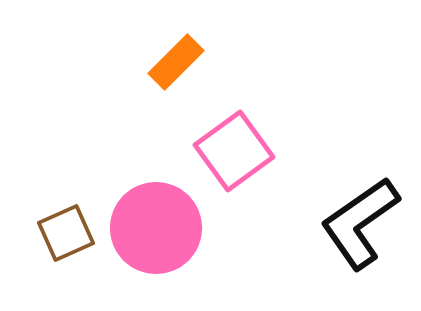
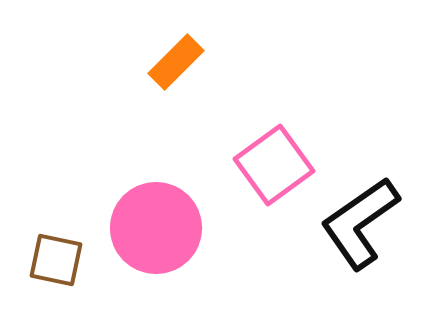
pink square: moved 40 px right, 14 px down
brown square: moved 10 px left, 27 px down; rotated 36 degrees clockwise
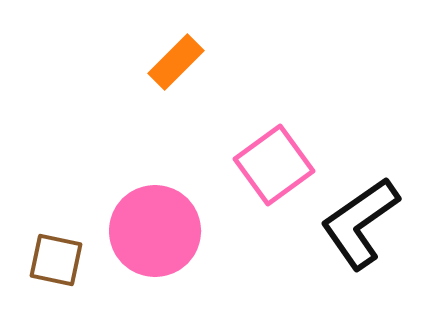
pink circle: moved 1 px left, 3 px down
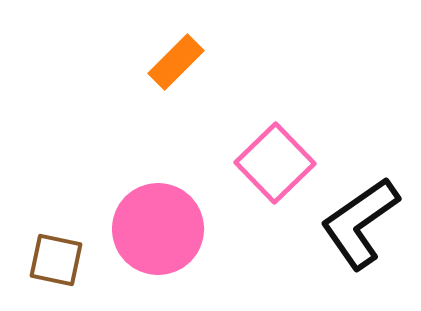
pink square: moved 1 px right, 2 px up; rotated 8 degrees counterclockwise
pink circle: moved 3 px right, 2 px up
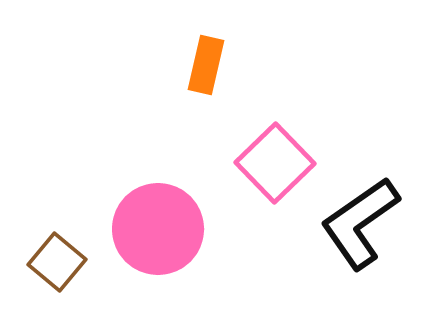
orange rectangle: moved 30 px right, 3 px down; rotated 32 degrees counterclockwise
brown square: moved 1 px right, 2 px down; rotated 28 degrees clockwise
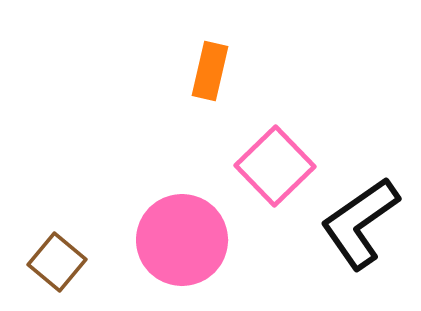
orange rectangle: moved 4 px right, 6 px down
pink square: moved 3 px down
pink circle: moved 24 px right, 11 px down
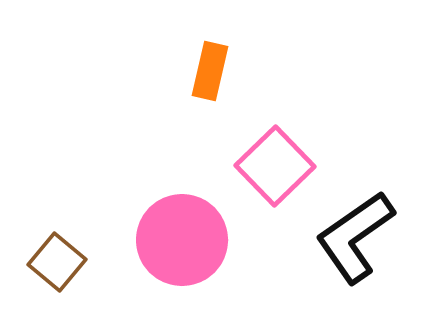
black L-shape: moved 5 px left, 14 px down
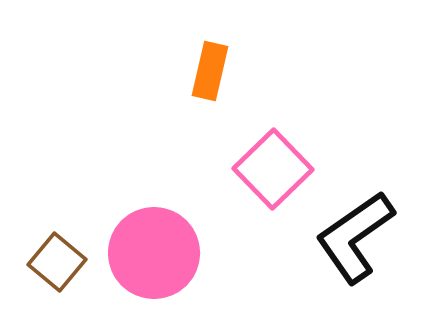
pink square: moved 2 px left, 3 px down
pink circle: moved 28 px left, 13 px down
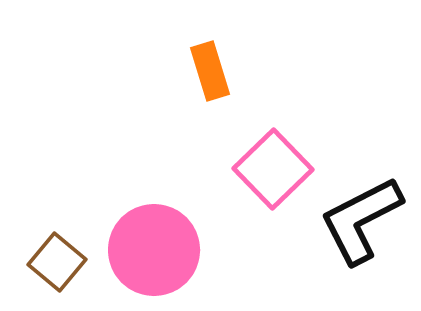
orange rectangle: rotated 30 degrees counterclockwise
black L-shape: moved 6 px right, 17 px up; rotated 8 degrees clockwise
pink circle: moved 3 px up
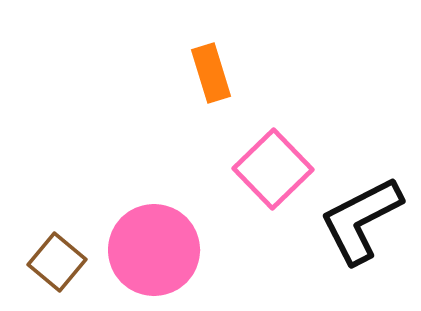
orange rectangle: moved 1 px right, 2 px down
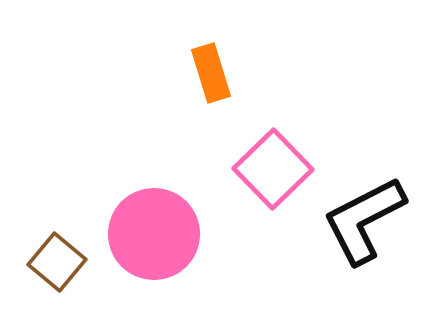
black L-shape: moved 3 px right
pink circle: moved 16 px up
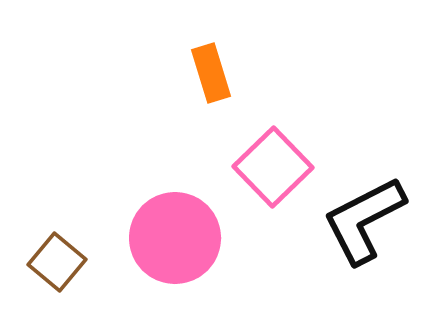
pink square: moved 2 px up
pink circle: moved 21 px right, 4 px down
